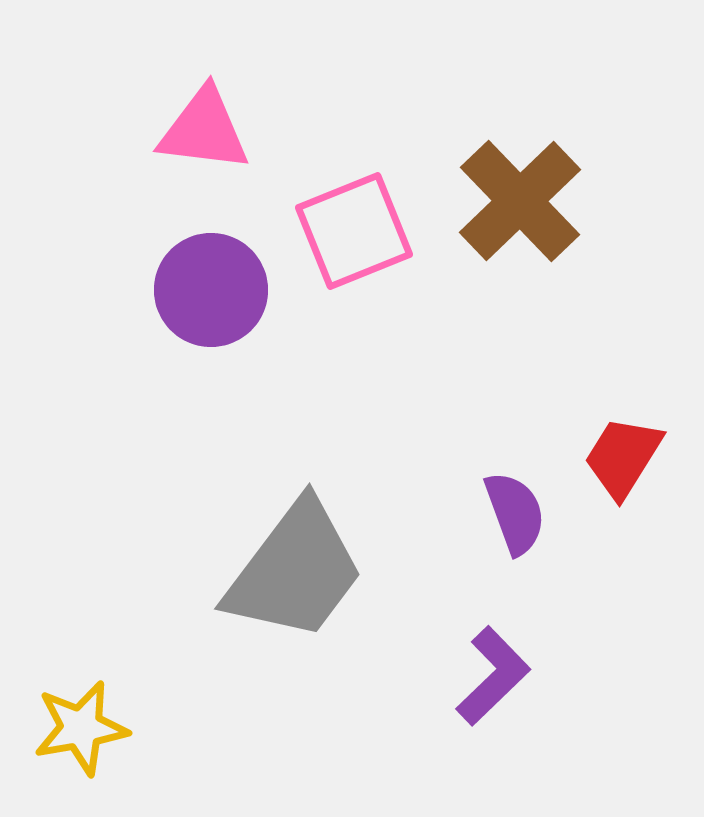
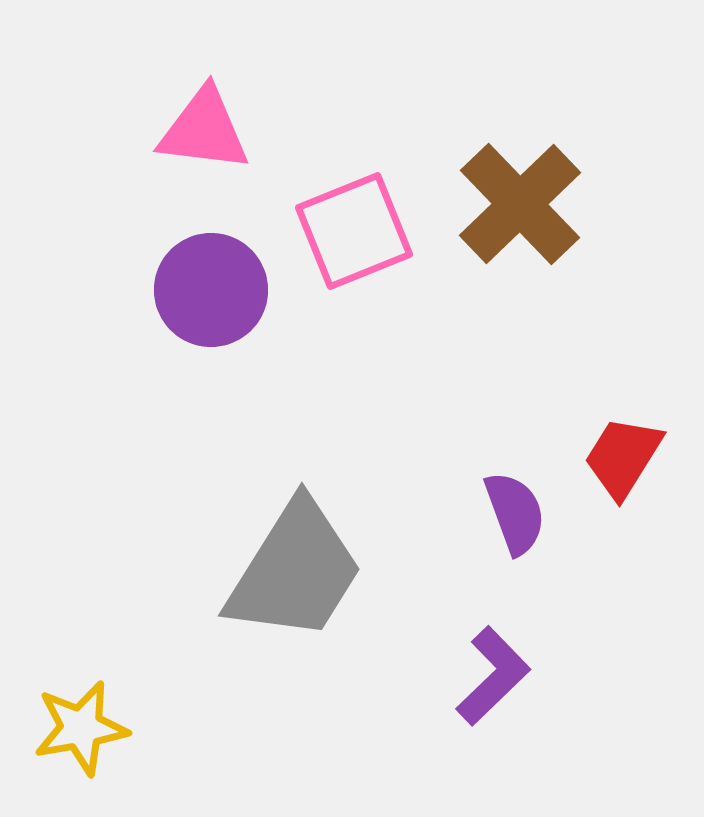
brown cross: moved 3 px down
gray trapezoid: rotated 5 degrees counterclockwise
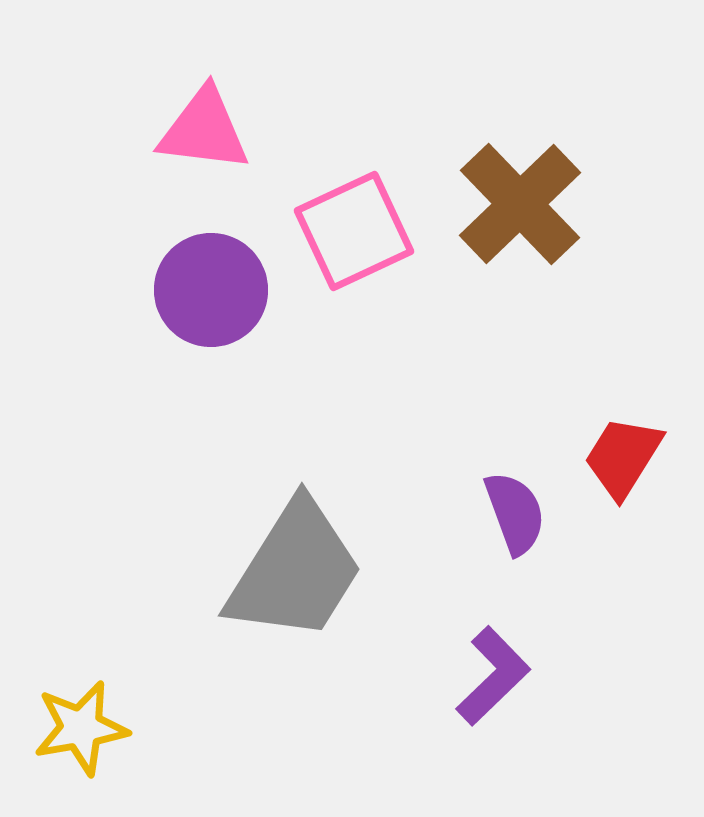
pink square: rotated 3 degrees counterclockwise
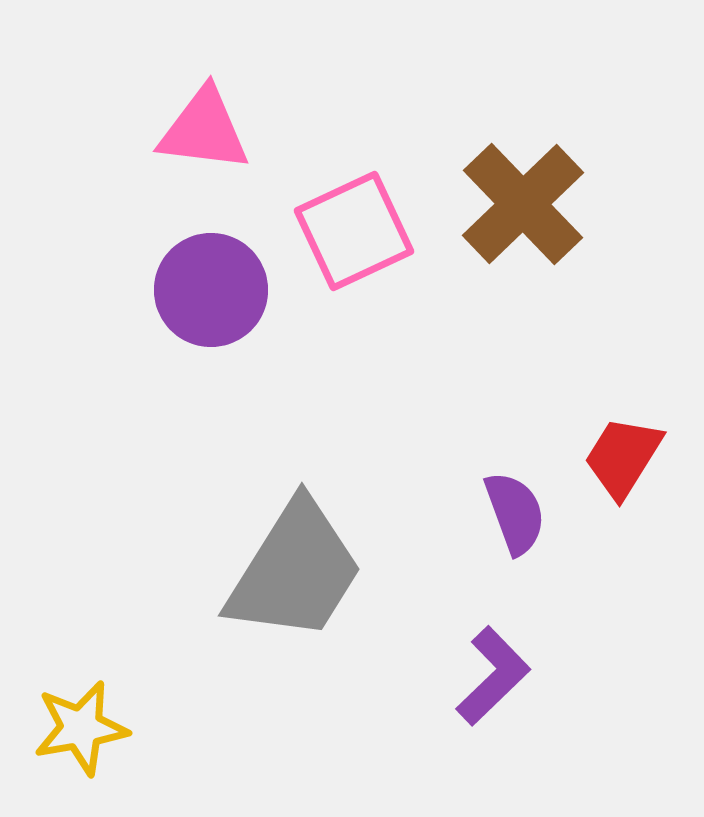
brown cross: moved 3 px right
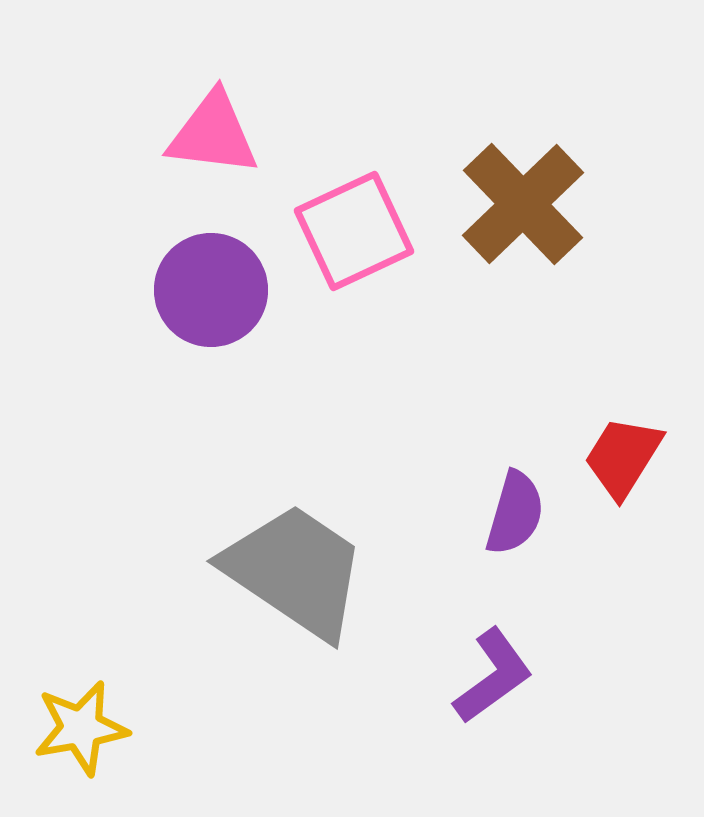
pink triangle: moved 9 px right, 4 px down
purple semicircle: rotated 36 degrees clockwise
gray trapezoid: rotated 88 degrees counterclockwise
purple L-shape: rotated 8 degrees clockwise
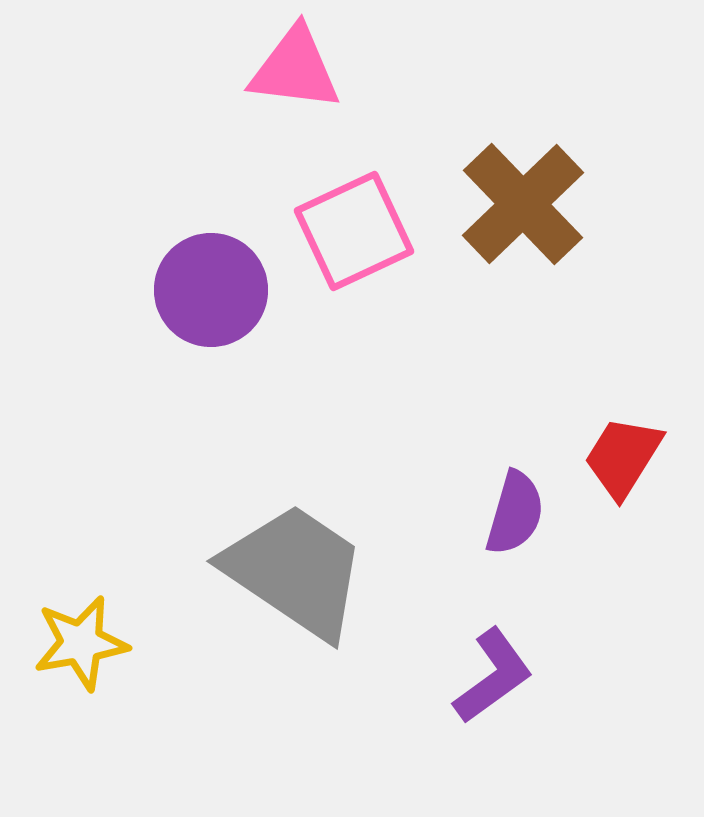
pink triangle: moved 82 px right, 65 px up
yellow star: moved 85 px up
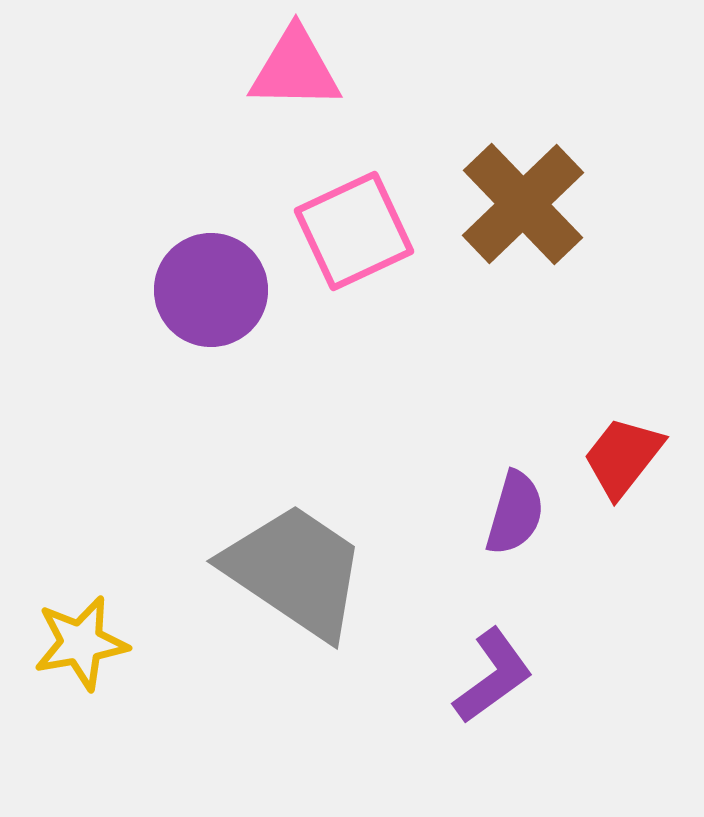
pink triangle: rotated 6 degrees counterclockwise
red trapezoid: rotated 6 degrees clockwise
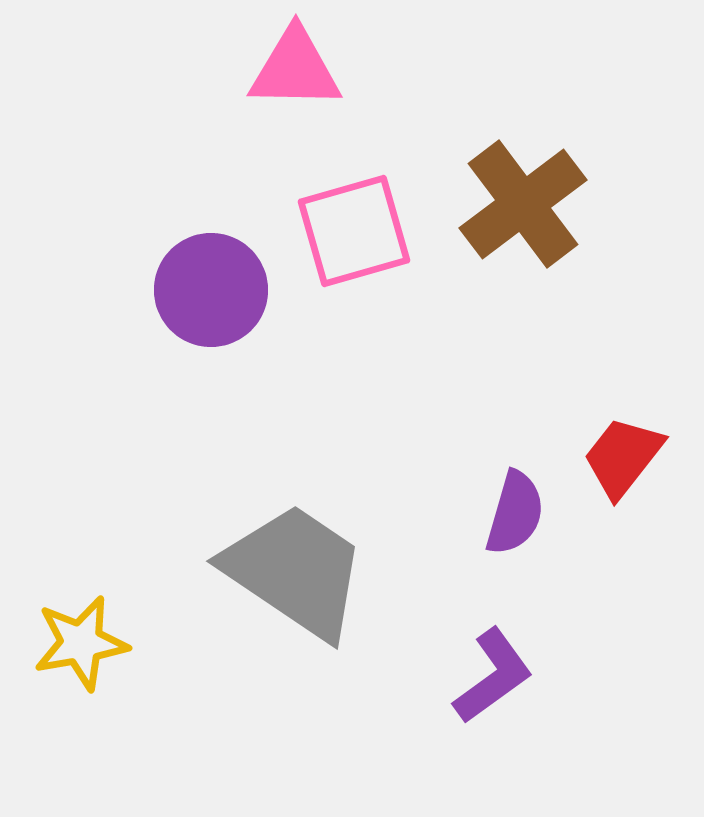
brown cross: rotated 7 degrees clockwise
pink square: rotated 9 degrees clockwise
